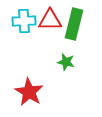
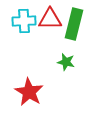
red triangle: moved 1 px up
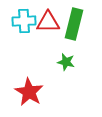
red triangle: moved 2 px left, 3 px down
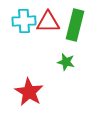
green rectangle: moved 1 px right, 1 px down
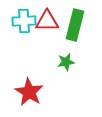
red triangle: moved 1 px left, 1 px up
green star: rotated 24 degrees counterclockwise
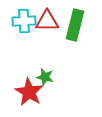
green star: moved 21 px left, 15 px down; rotated 24 degrees clockwise
